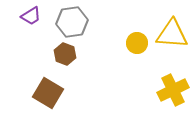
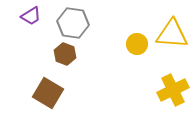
gray hexagon: moved 1 px right, 1 px down; rotated 16 degrees clockwise
yellow circle: moved 1 px down
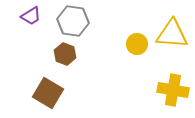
gray hexagon: moved 2 px up
yellow cross: rotated 36 degrees clockwise
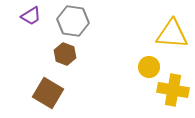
yellow circle: moved 12 px right, 23 px down
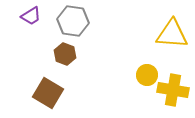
yellow circle: moved 2 px left, 8 px down
